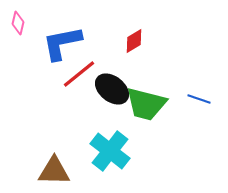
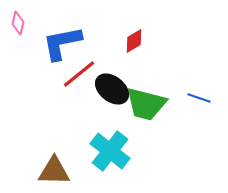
blue line: moved 1 px up
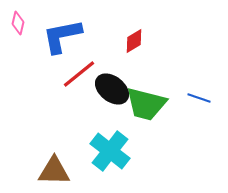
blue L-shape: moved 7 px up
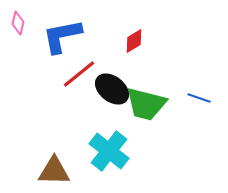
cyan cross: moved 1 px left
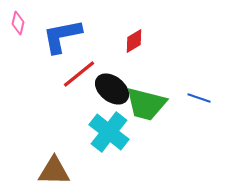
cyan cross: moved 19 px up
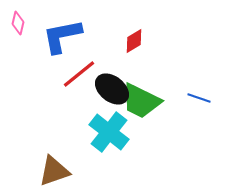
green trapezoid: moved 5 px left, 3 px up; rotated 12 degrees clockwise
brown triangle: rotated 20 degrees counterclockwise
